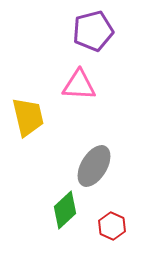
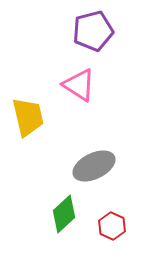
pink triangle: rotated 30 degrees clockwise
gray ellipse: rotated 33 degrees clockwise
green diamond: moved 1 px left, 4 px down
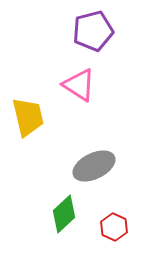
red hexagon: moved 2 px right, 1 px down
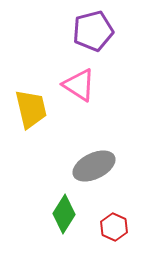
yellow trapezoid: moved 3 px right, 8 px up
green diamond: rotated 15 degrees counterclockwise
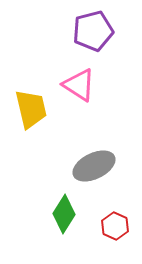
red hexagon: moved 1 px right, 1 px up
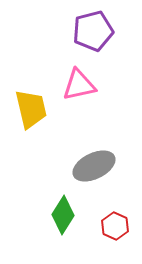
pink triangle: rotated 45 degrees counterclockwise
green diamond: moved 1 px left, 1 px down
